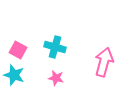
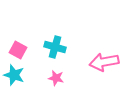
pink arrow: rotated 116 degrees counterclockwise
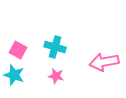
pink star: moved 2 px up
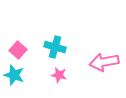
pink square: rotated 12 degrees clockwise
pink star: moved 3 px right, 1 px up
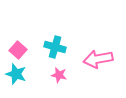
pink arrow: moved 6 px left, 3 px up
cyan star: moved 2 px right, 1 px up
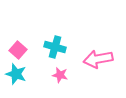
pink star: moved 1 px right
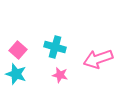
pink arrow: rotated 8 degrees counterclockwise
